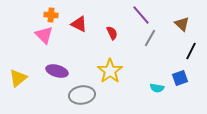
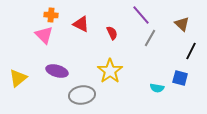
red triangle: moved 2 px right
blue square: rotated 35 degrees clockwise
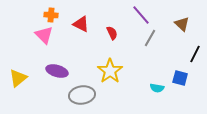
black line: moved 4 px right, 3 px down
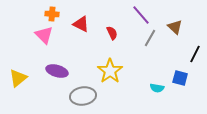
orange cross: moved 1 px right, 1 px up
brown triangle: moved 7 px left, 3 px down
gray ellipse: moved 1 px right, 1 px down
